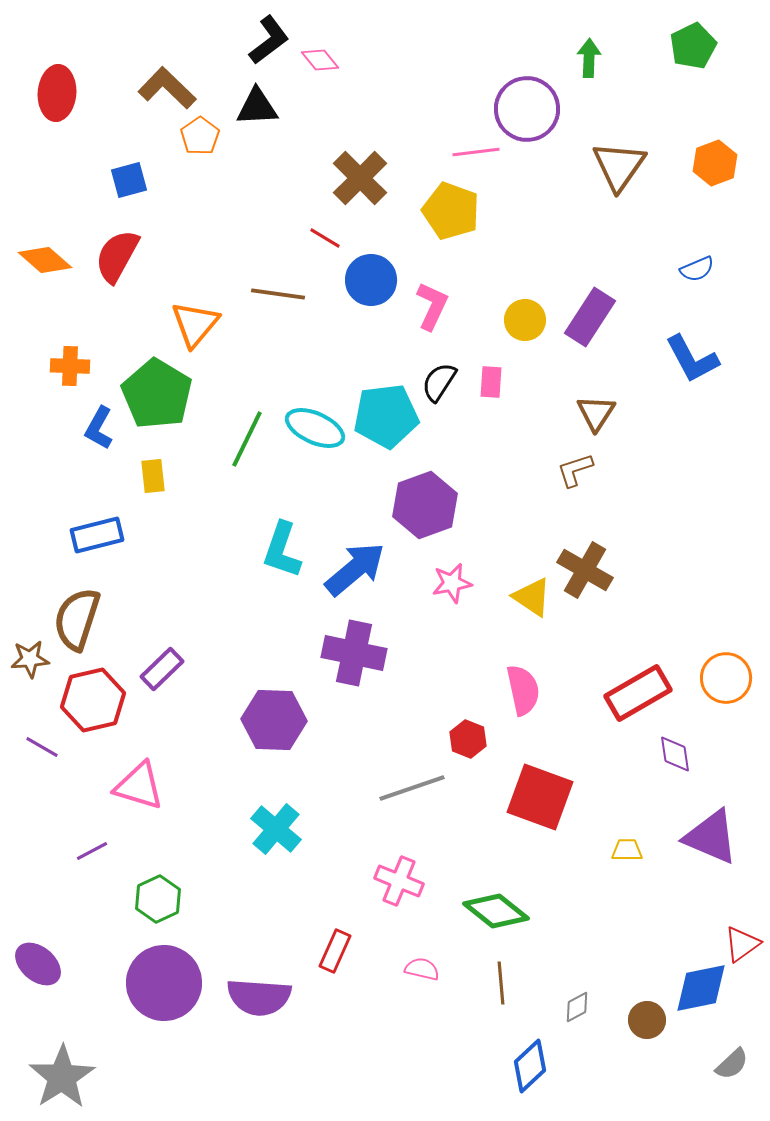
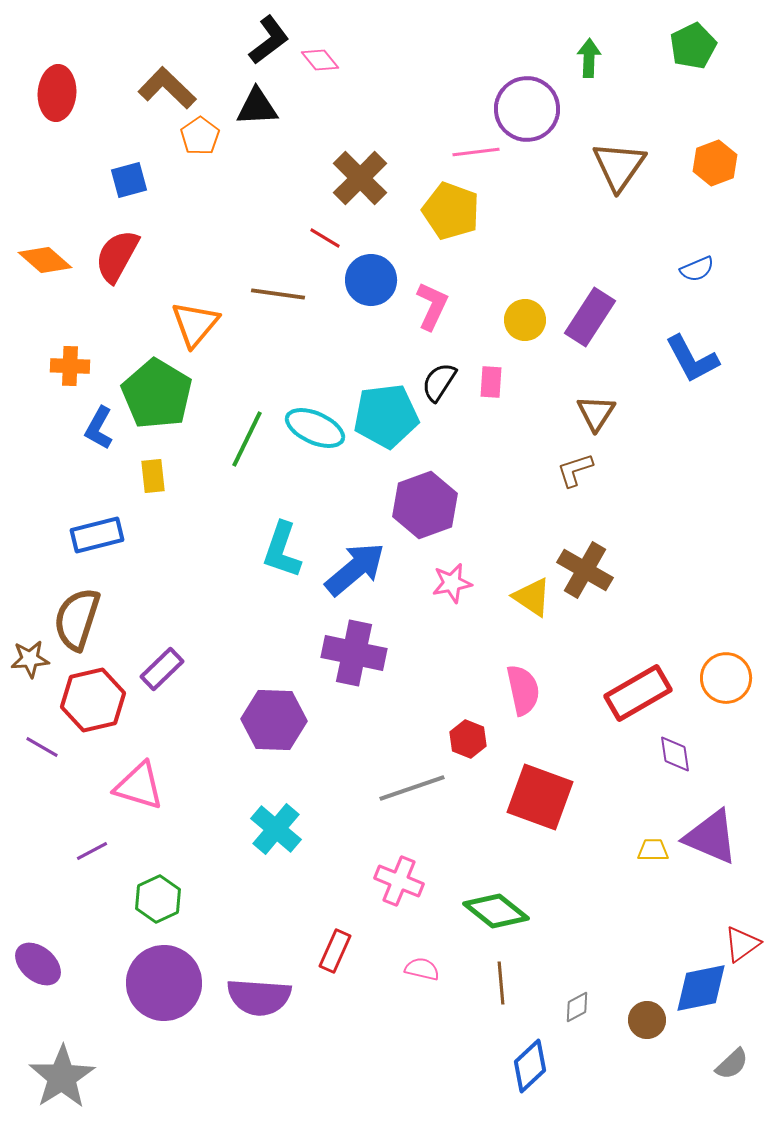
yellow trapezoid at (627, 850): moved 26 px right
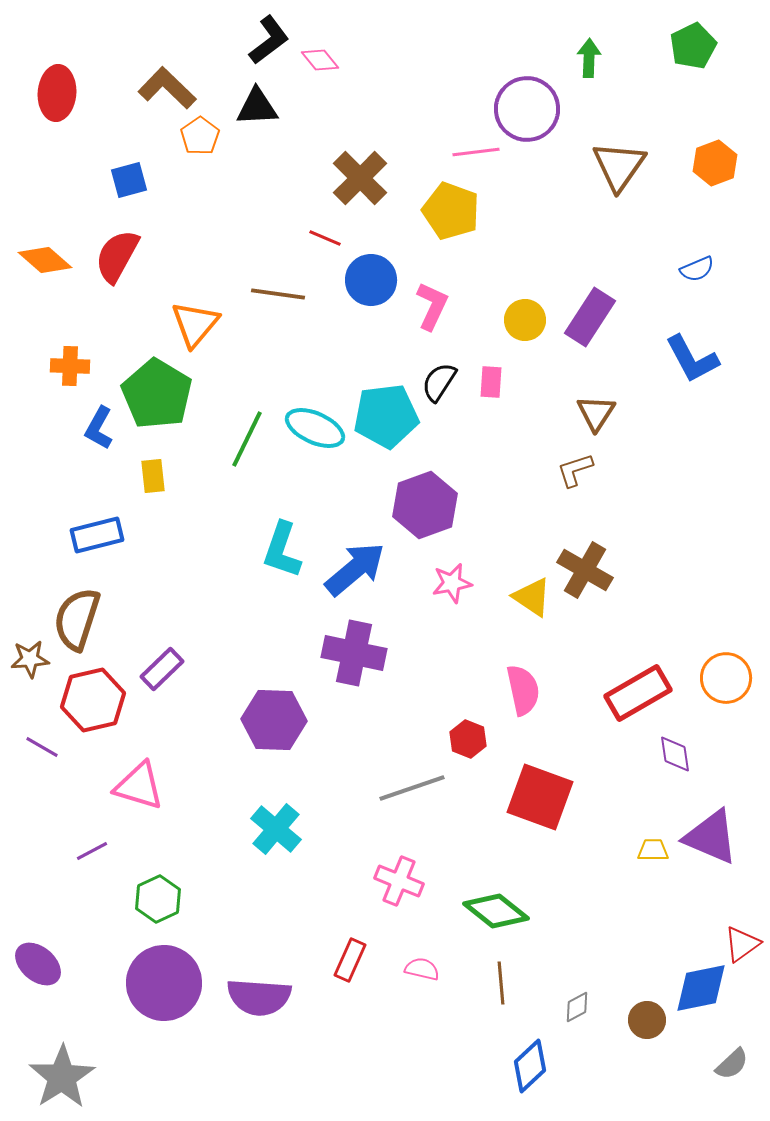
red line at (325, 238): rotated 8 degrees counterclockwise
red rectangle at (335, 951): moved 15 px right, 9 px down
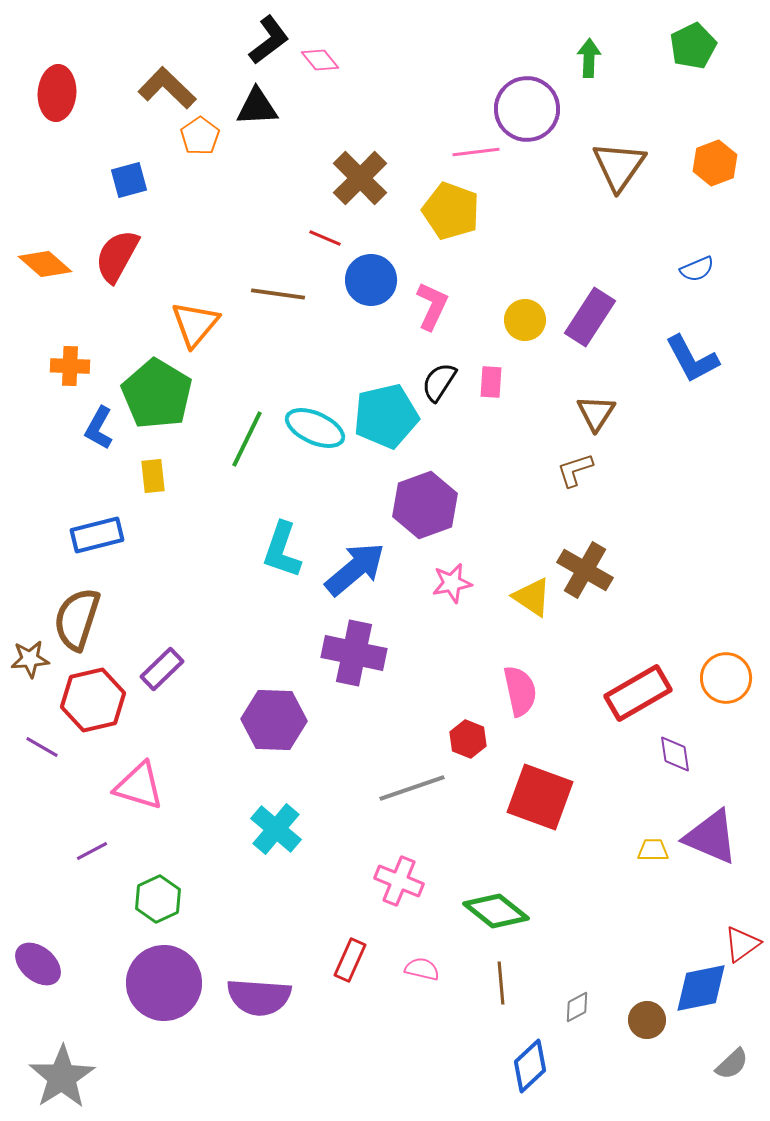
orange diamond at (45, 260): moved 4 px down
cyan pentagon at (386, 416): rotated 6 degrees counterclockwise
pink semicircle at (523, 690): moved 3 px left, 1 px down
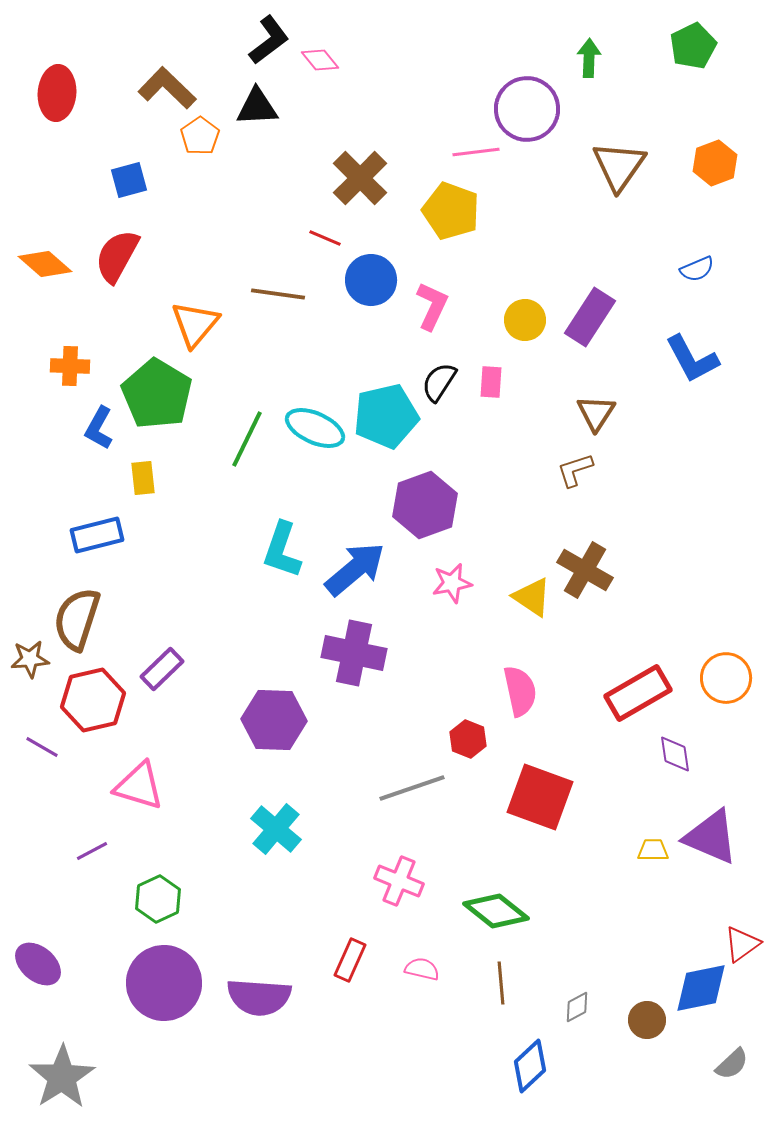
yellow rectangle at (153, 476): moved 10 px left, 2 px down
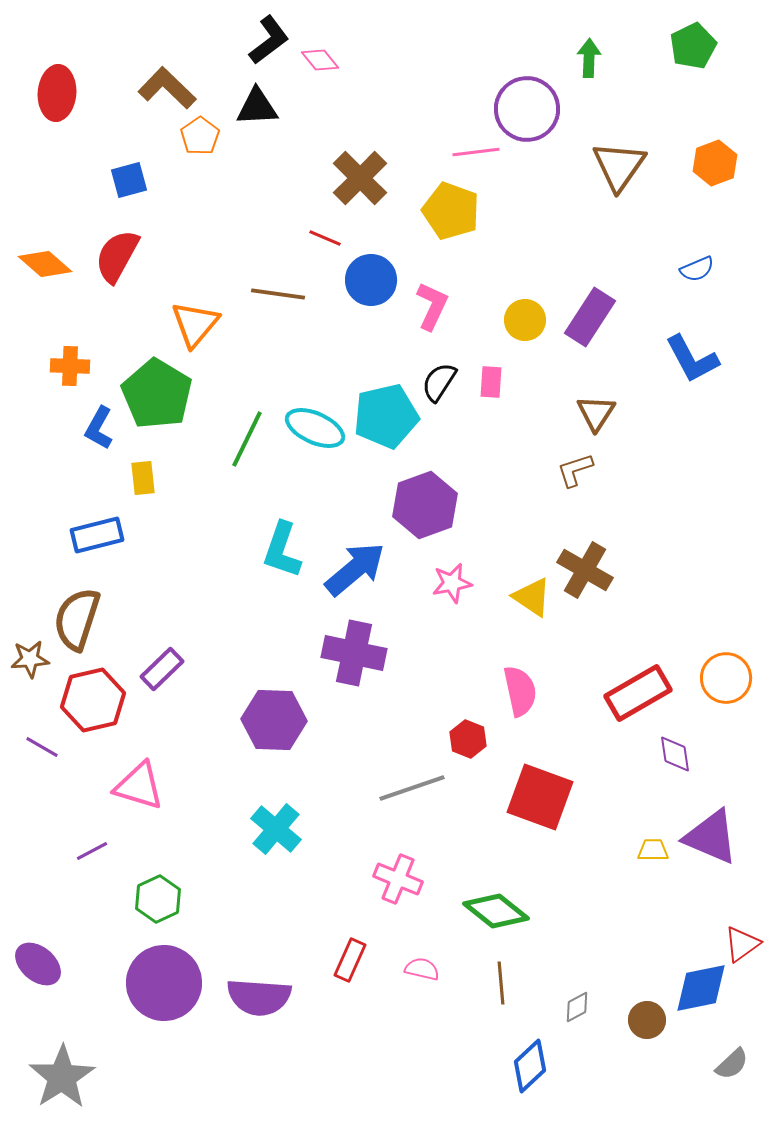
pink cross at (399, 881): moved 1 px left, 2 px up
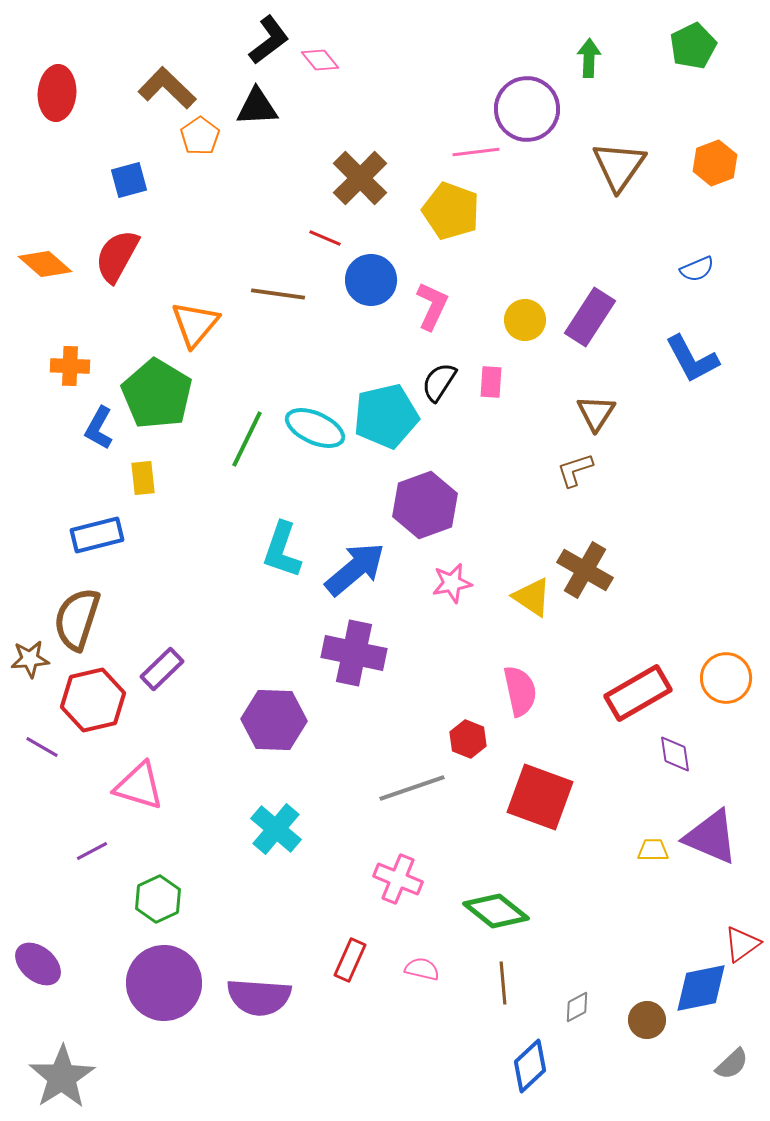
brown line at (501, 983): moved 2 px right
